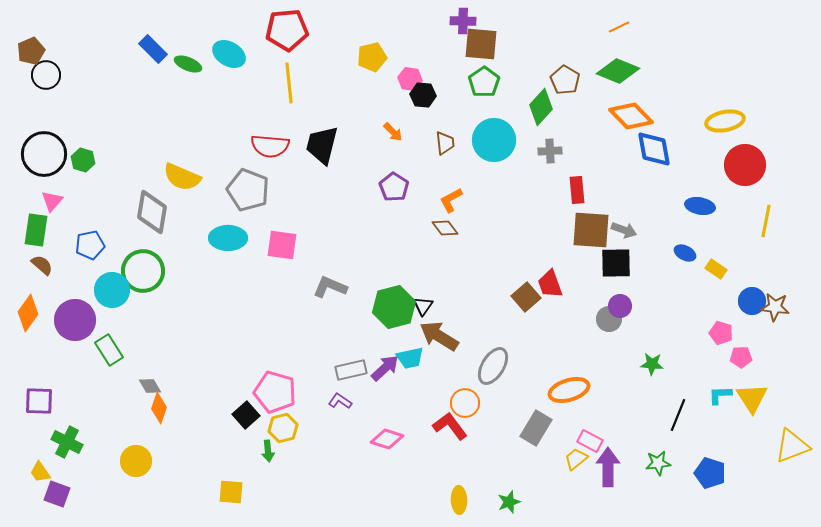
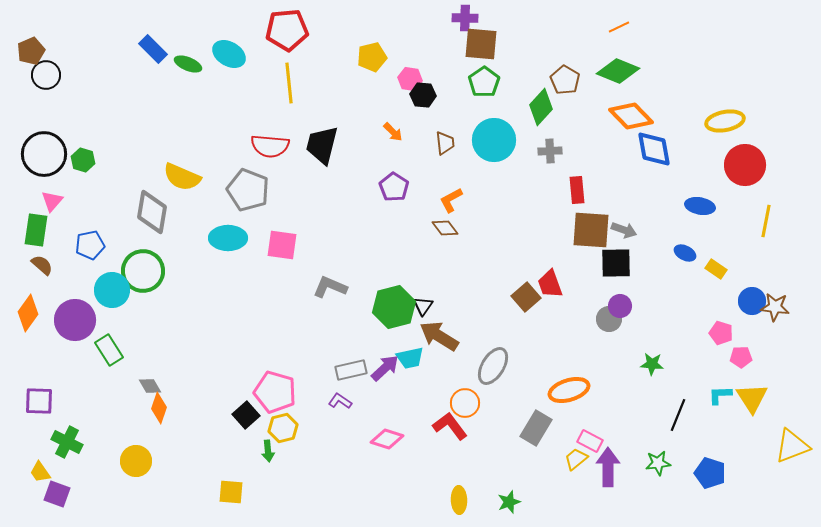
purple cross at (463, 21): moved 2 px right, 3 px up
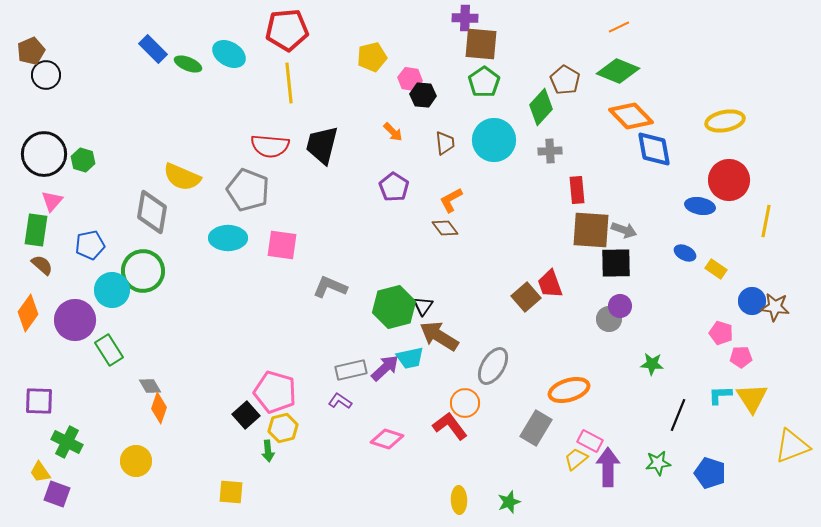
red circle at (745, 165): moved 16 px left, 15 px down
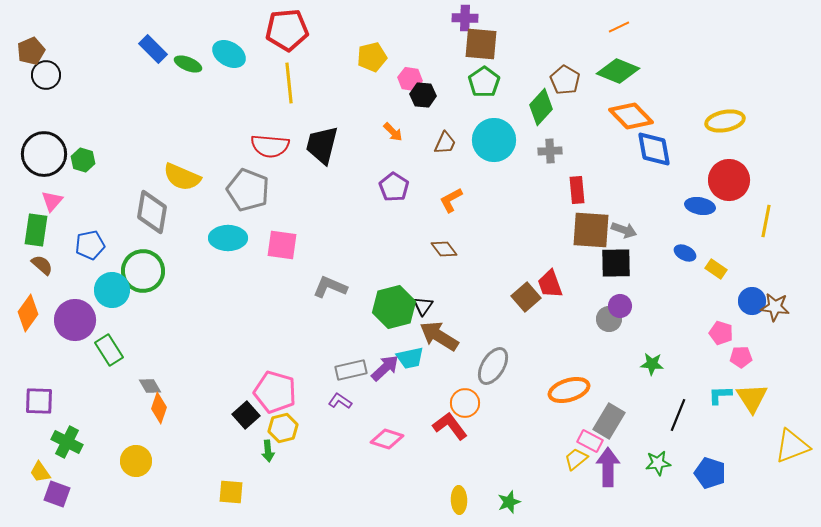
brown trapezoid at (445, 143): rotated 30 degrees clockwise
brown diamond at (445, 228): moved 1 px left, 21 px down
gray rectangle at (536, 428): moved 73 px right, 7 px up
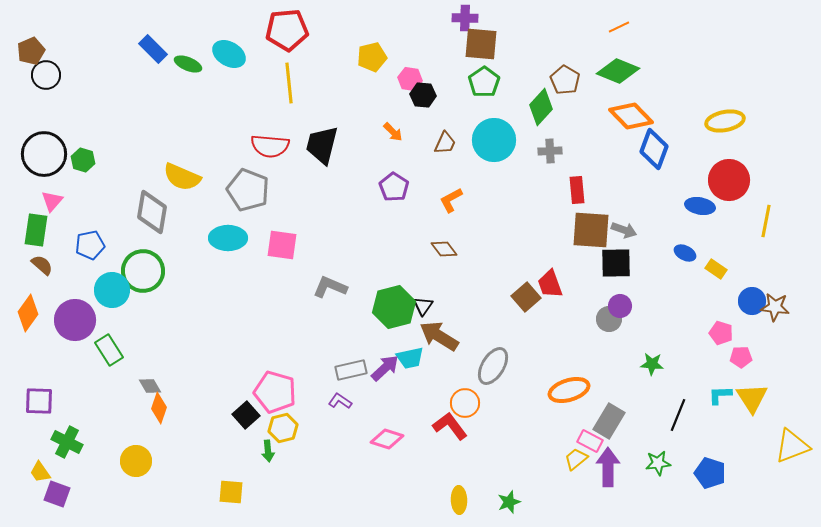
blue diamond at (654, 149): rotated 30 degrees clockwise
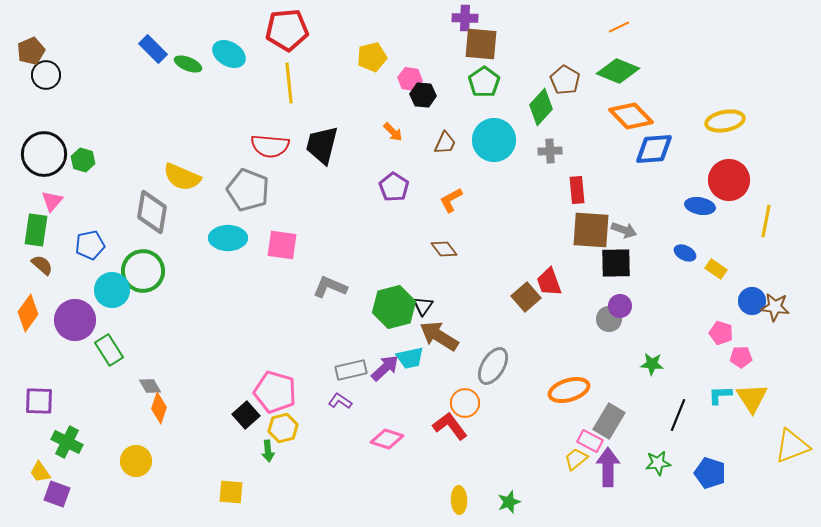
blue diamond at (654, 149): rotated 66 degrees clockwise
red trapezoid at (550, 284): moved 1 px left, 2 px up
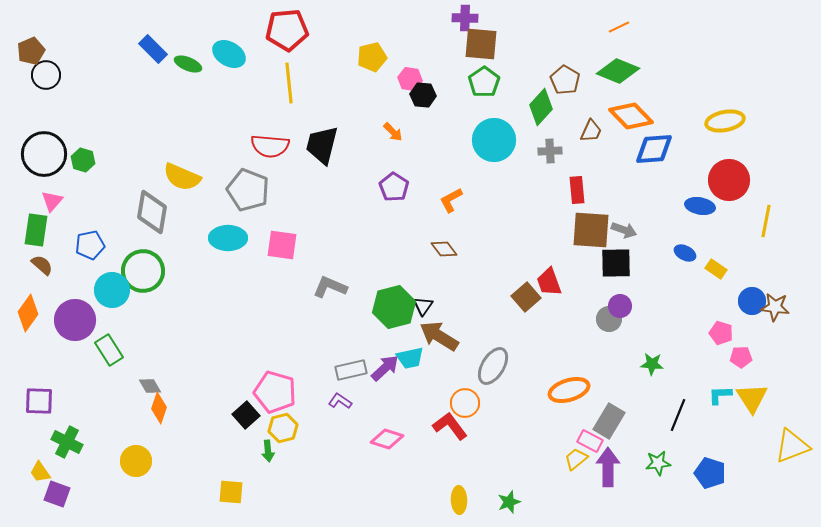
brown trapezoid at (445, 143): moved 146 px right, 12 px up
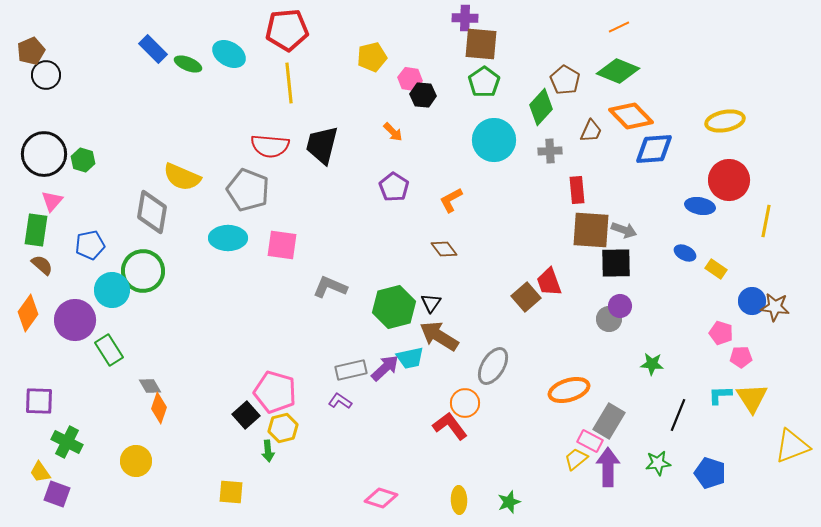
black triangle at (423, 306): moved 8 px right, 3 px up
pink diamond at (387, 439): moved 6 px left, 59 px down
